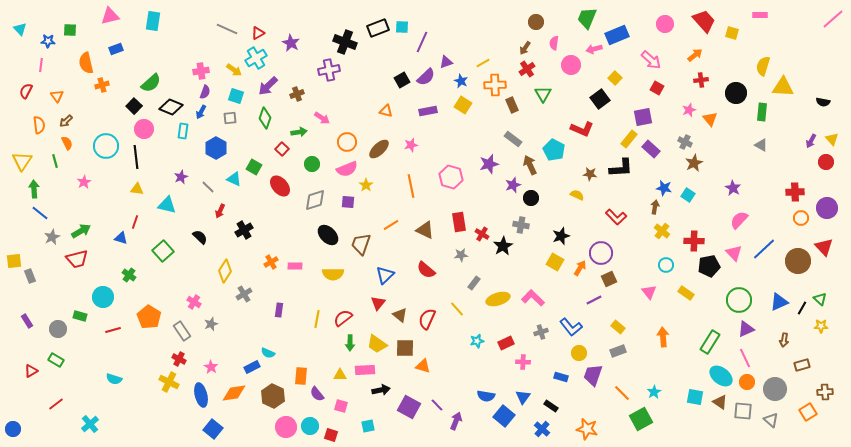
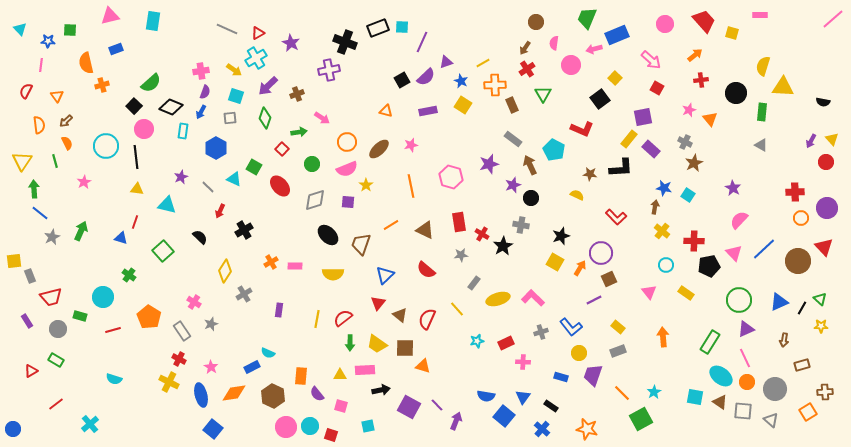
green arrow at (81, 231): rotated 36 degrees counterclockwise
red trapezoid at (77, 259): moved 26 px left, 38 px down
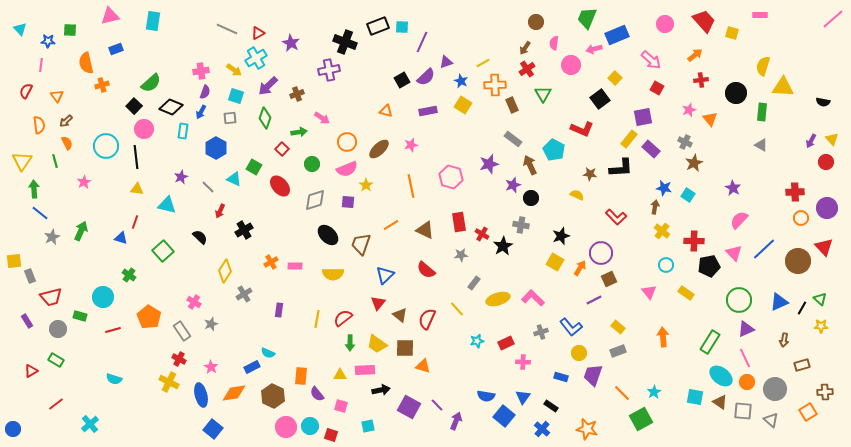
black rectangle at (378, 28): moved 2 px up
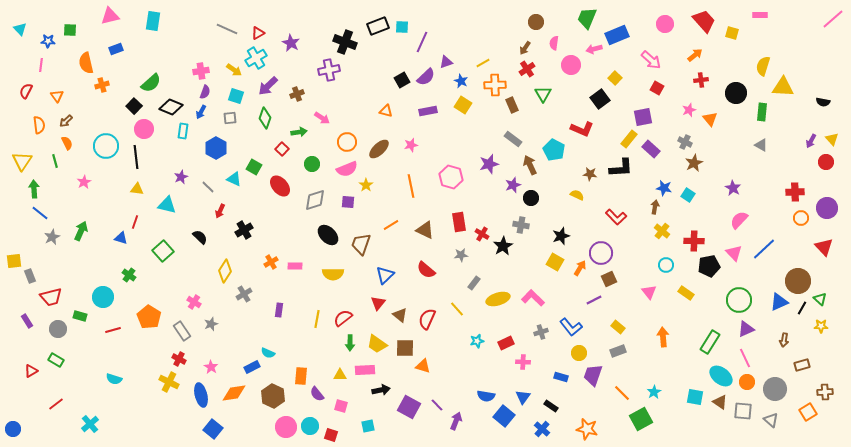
brown circle at (798, 261): moved 20 px down
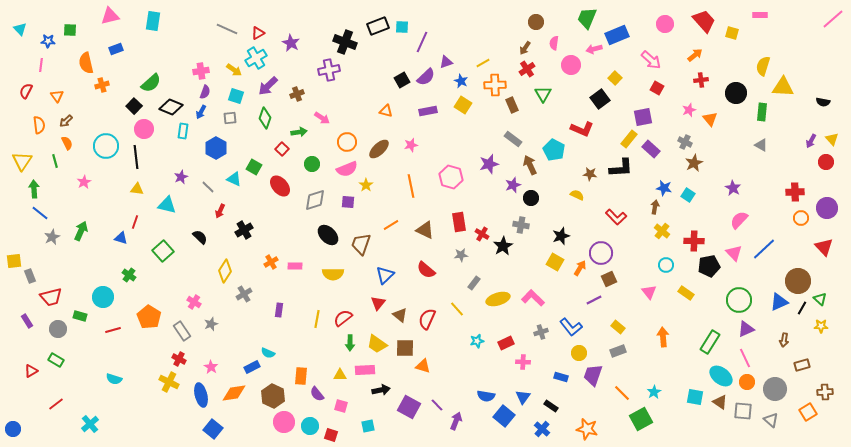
pink circle at (286, 427): moved 2 px left, 5 px up
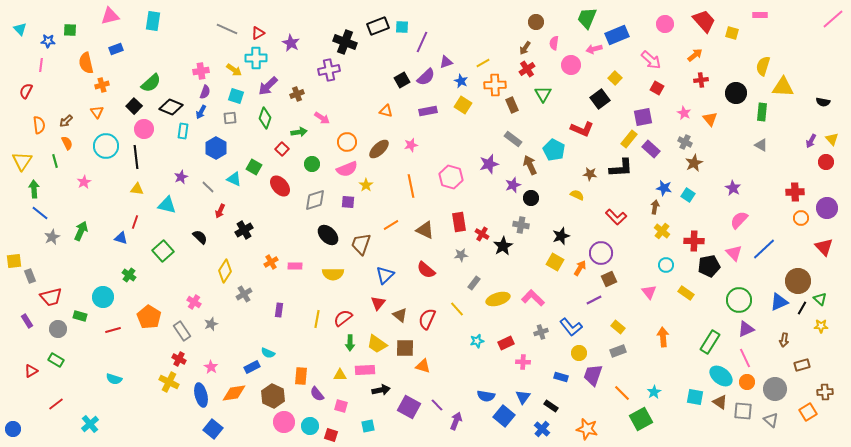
cyan cross at (256, 58): rotated 30 degrees clockwise
orange triangle at (57, 96): moved 40 px right, 16 px down
pink star at (689, 110): moved 5 px left, 3 px down; rotated 24 degrees counterclockwise
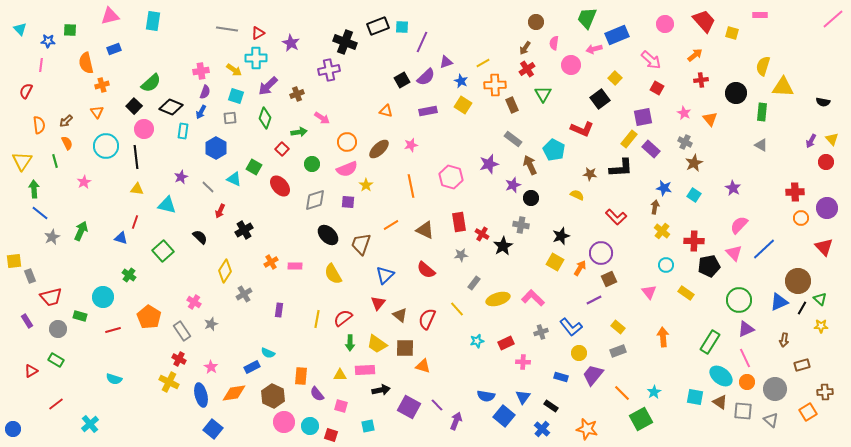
gray line at (227, 29): rotated 15 degrees counterclockwise
blue rectangle at (116, 49): moved 2 px left
cyan square at (688, 195): moved 6 px right
pink semicircle at (739, 220): moved 5 px down
yellow semicircle at (333, 274): rotated 60 degrees clockwise
purple trapezoid at (593, 375): rotated 20 degrees clockwise
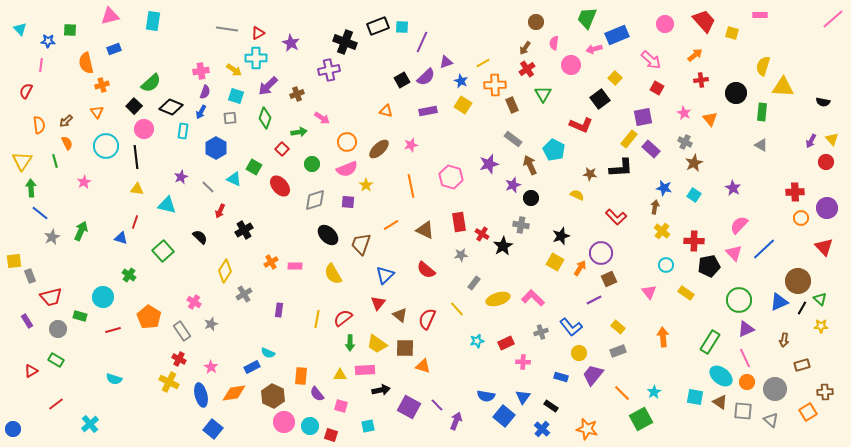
red L-shape at (582, 129): moved 1 px left, 4 px up
green arrow at (34, 189): moved 3 px left, 1 px up
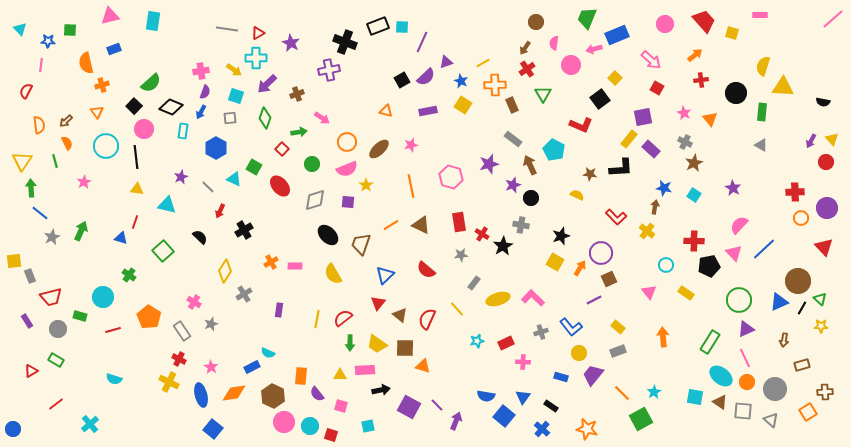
purple arrow at (268, 86): moved 1 px left, 2 px up
brown triangle at (425, 230): moved 4 px left, 5 px up
yellow cross at (662, 231): moved 15 px left
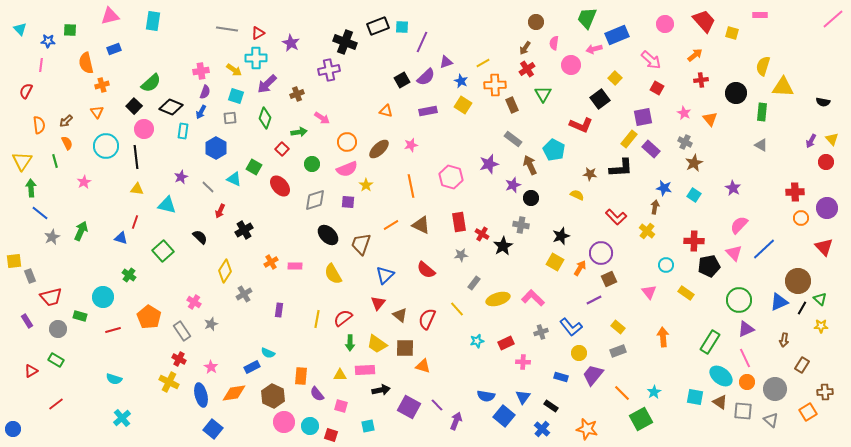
brown rectangle at (802, 365): rotated 42 degrees counterclockwise
cyan cross at (90, 424): moved 32 px right, 6 px up
